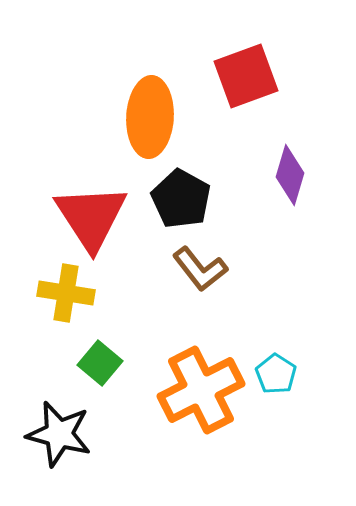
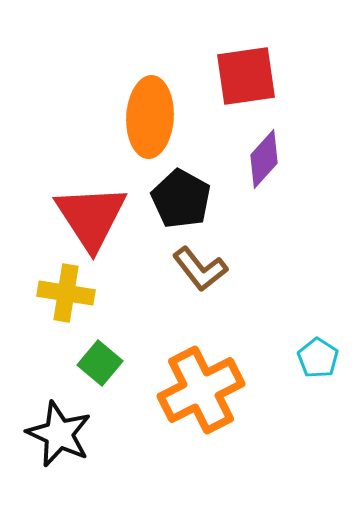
red square: rotated 12 degrees clockwise
purple diamond: moved 26 px left, 16 px up; rotated 26 degrees clockwise
cyan pentagon: moved 42 px right, 16 px up
black star: rotated 10 degrees clockwise
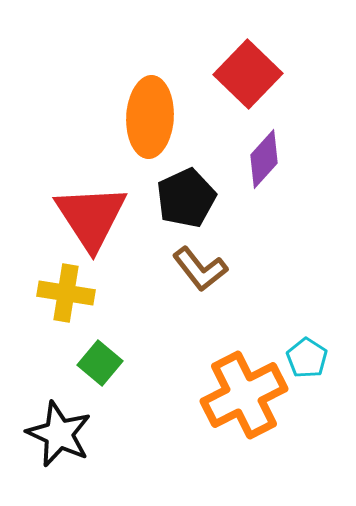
red square: moved 2 px right, 2 px up; rotated 38 degrees counterclockwise
black pentagon: moved 5 px right, 1 px up; rotated 18 degrees clockwise
cyan pentagon: moved 11 px left
orange cross: moved 43 px right, 5 px down
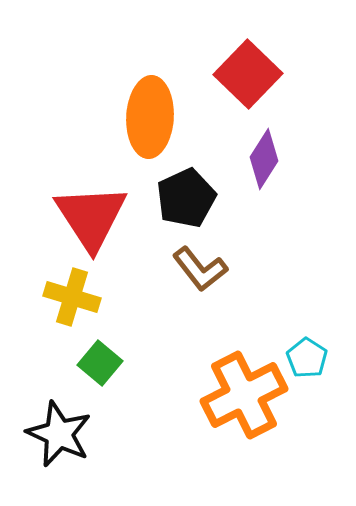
purple diamond: rotated 10 degrees counterclockwise
yellow cross: moved 6 px right, 4 px down; rotated 8 degrees clockwise
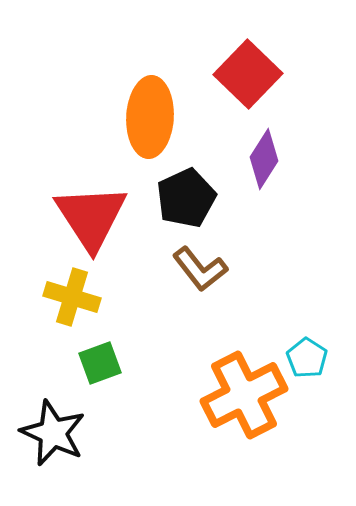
green square: rotated 30 degrees clockwise
black star: moved 6 px left, 1 px up
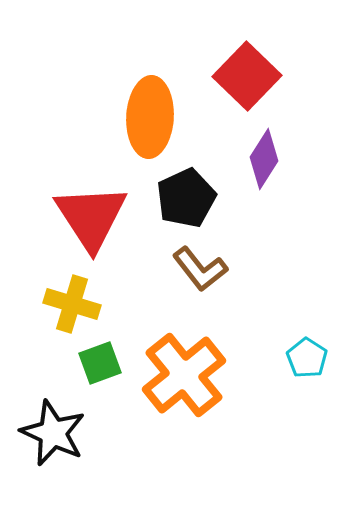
red square: moved 1 px left, 2 px down
yellow cross: moved 7 px down
orange cross: moved 60 px left, 20 px up; rotated 12 degrees counterclockwise
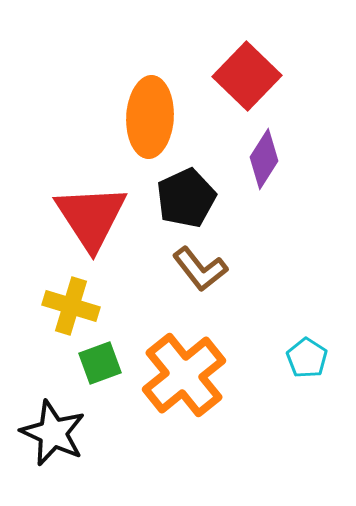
yellow cross: moved 1 px left, 2 px down
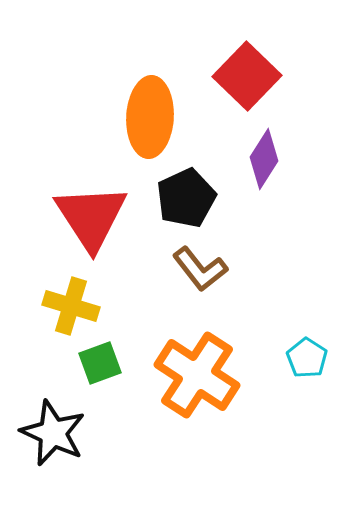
orange cross: moved 13 px right; rotated 18 degrees counterclockwise
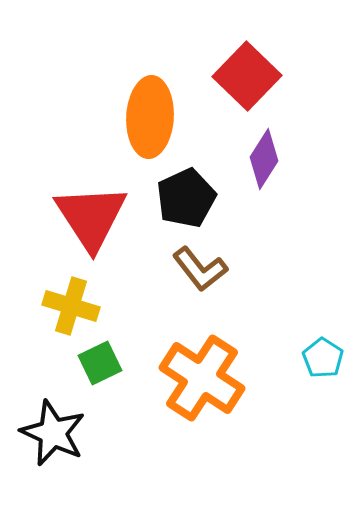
cyan pentagon: moved 16 px right
green square: rotated 6 degrees counterclockwise
orange cross: moved 5 px right, 3 px down
